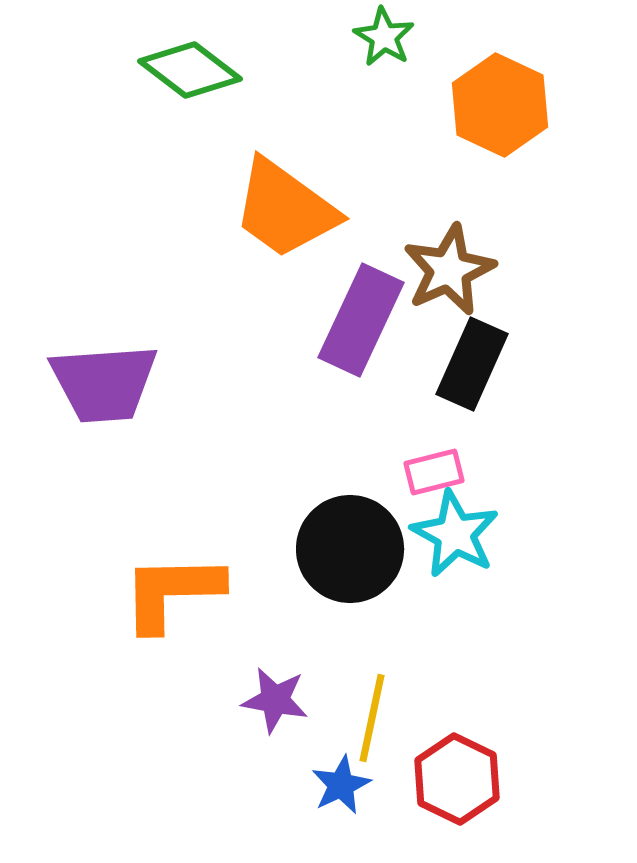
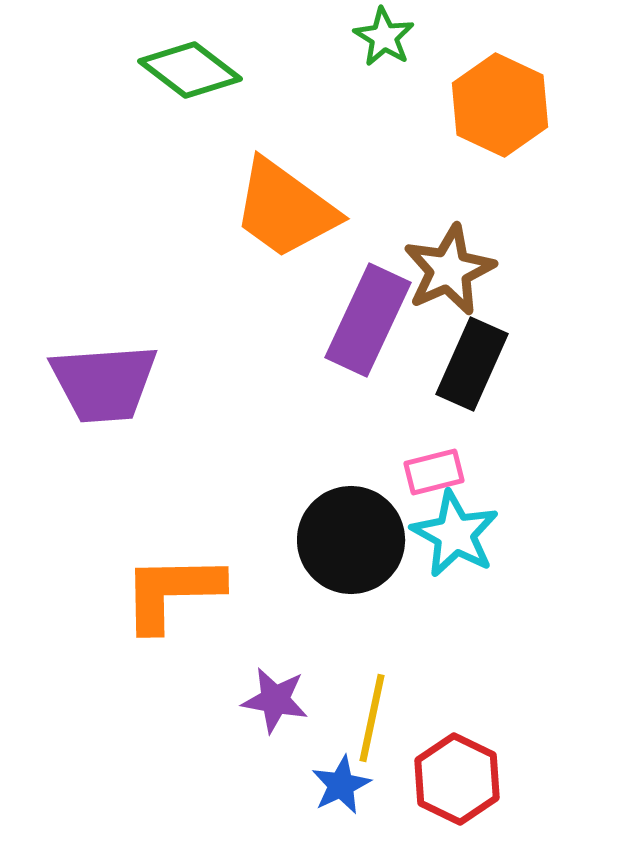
purple rectangle: moved 7 px right
black circle: moved 1 px right, 9 px up
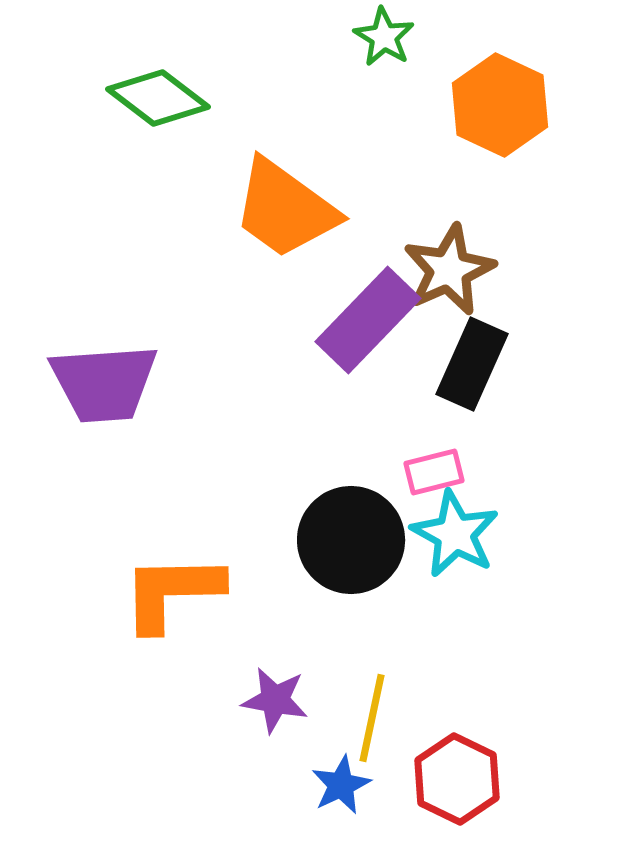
green diamond: moved 32 px left, 28 px down
purple rectangle: rotated 19 degrees clockwise
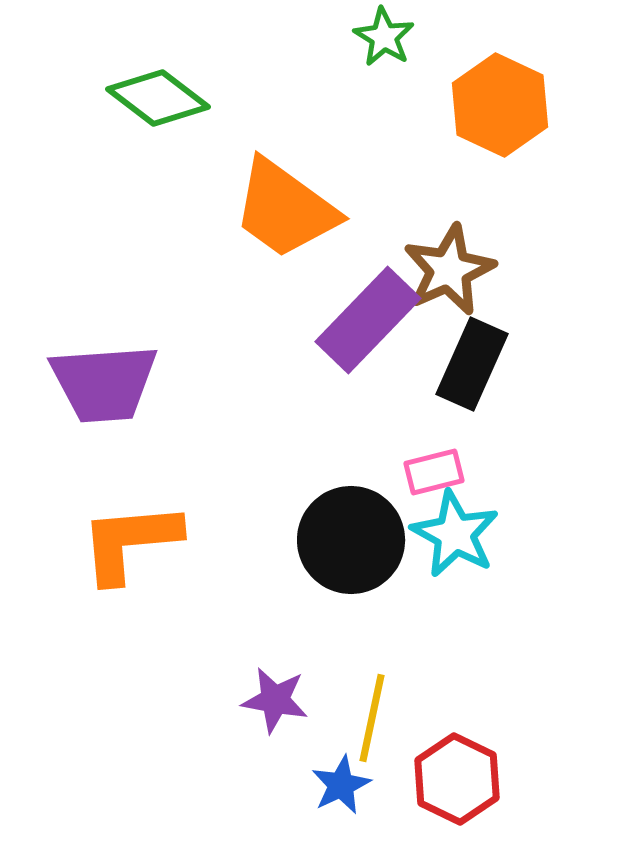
orange L-shape: moved 42 px left, 50 px up; rotated 4 degrees counterclockwise
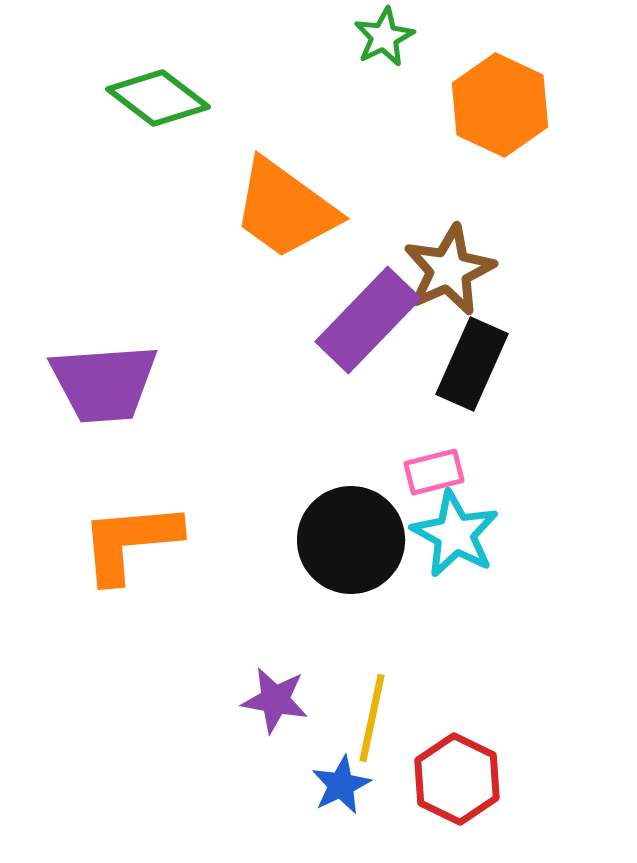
green star: rotated 14 degrees clockwise
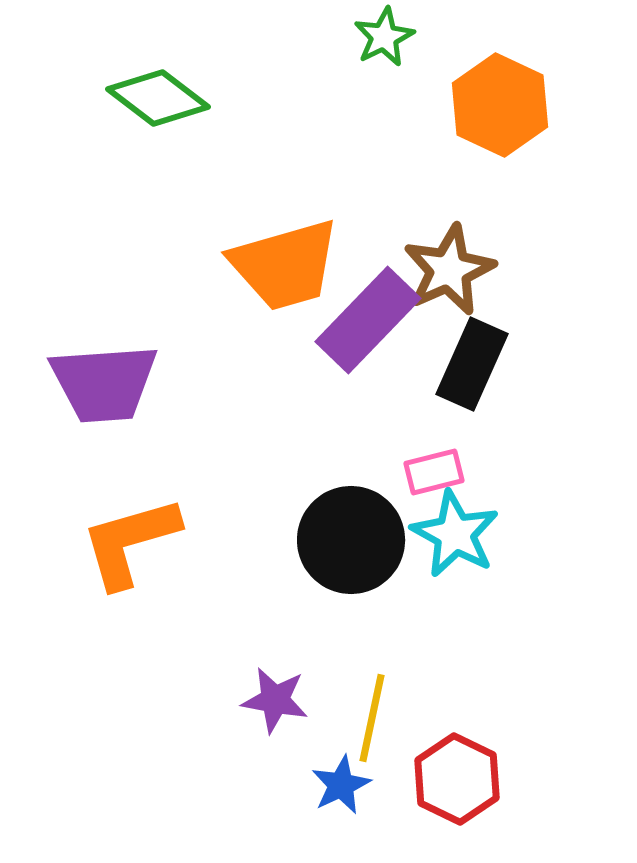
orange trapezoid: moved 56 px down; rotated 52 degrees counterclockwise
orange L-shape: rotated 11 degrees counterclockwise
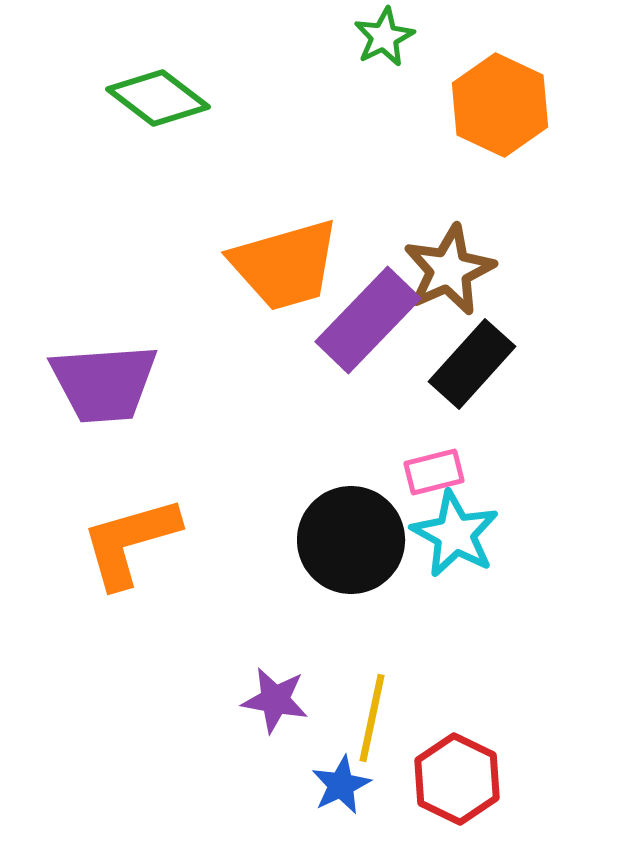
black rectangle: rotated 18 degrees clockwise
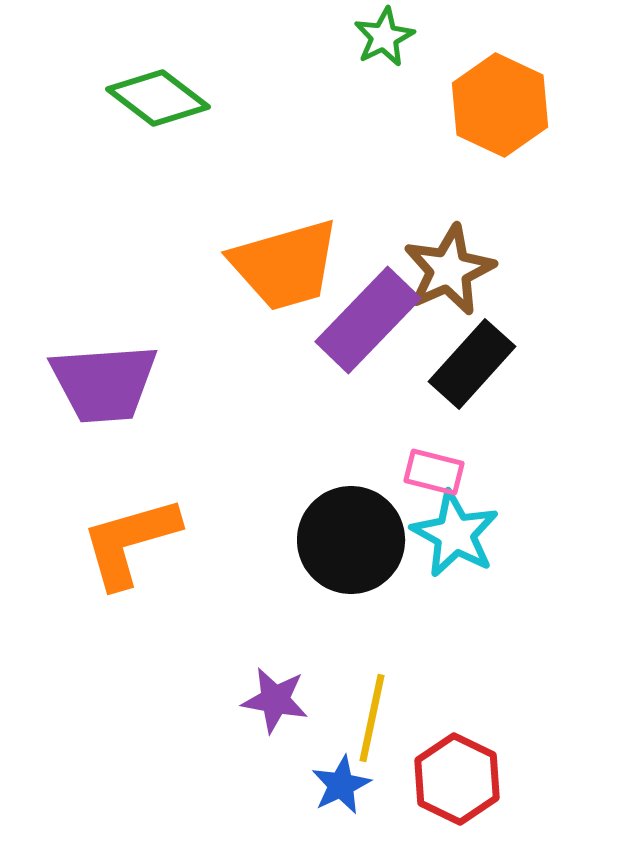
pink rectangle: rotated 28 degrees clockwise
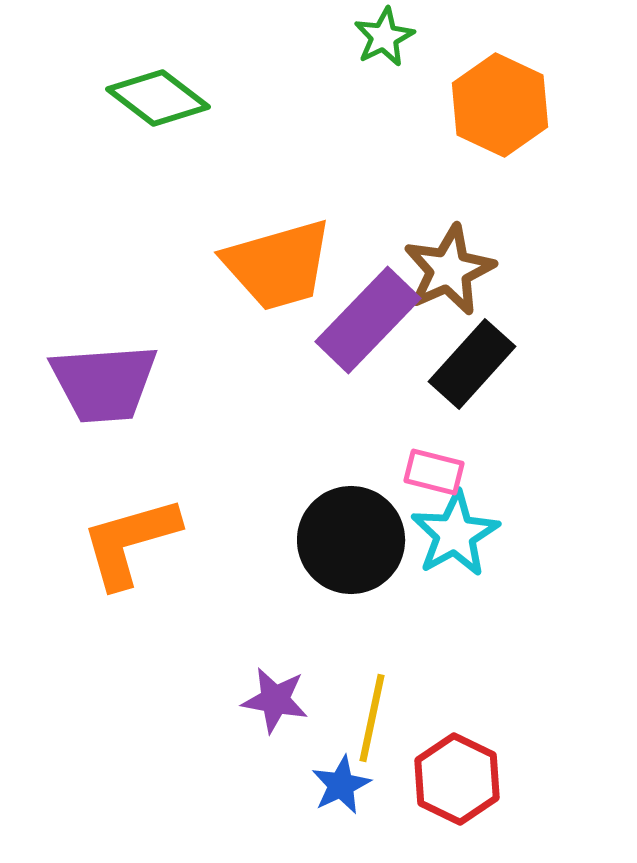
orange trapezoid: moved 7 px left
cyan star: rotated 14 degrees clockwise
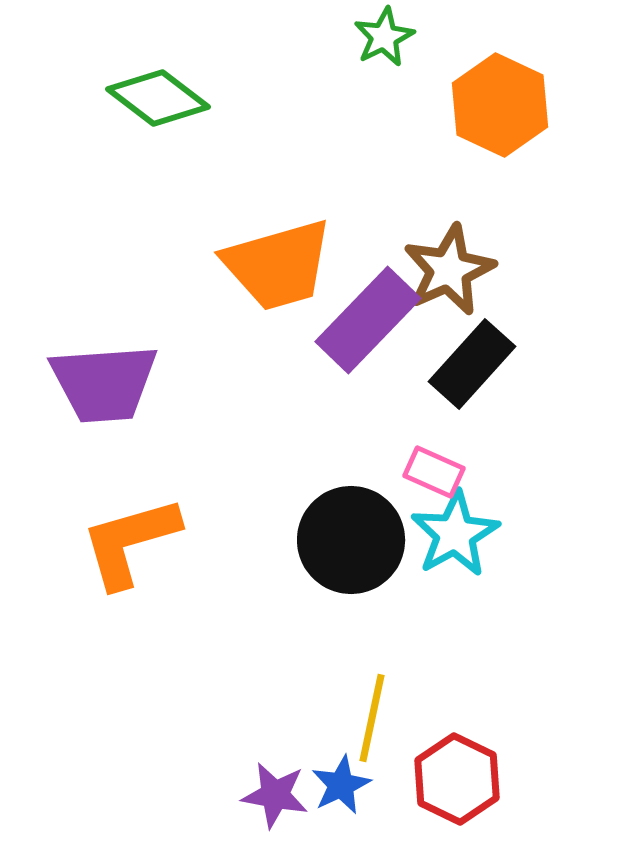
pink rectangle: rotated 10 degrees clockwise
purple star: moved 95 px down
